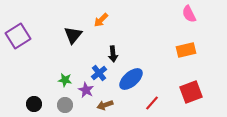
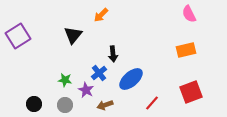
orange arrow: moved 5 px up
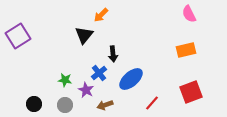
black triangle: moved 11 px right
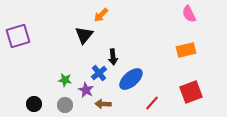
purple square: rotated 15 degrees clockwise
black arrow: moved 3 px down
brown arrow: moved 2 px left, 1 px up; rotated 21 degrees clockwise
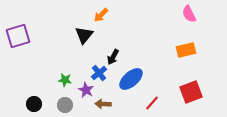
black arrow: rotated 35 degrees clockwise
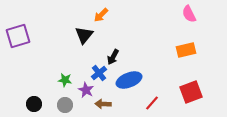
blue ellipse: moved 2 px left, 1 px down; rotated 20 degrees clockwise
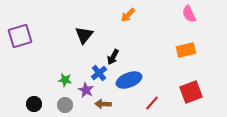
orange arrow: moved 27 px right
purple square: moved 2 px right
